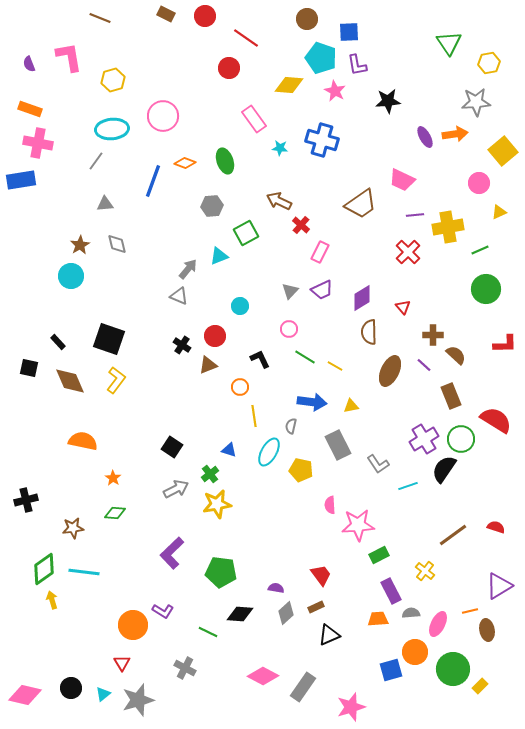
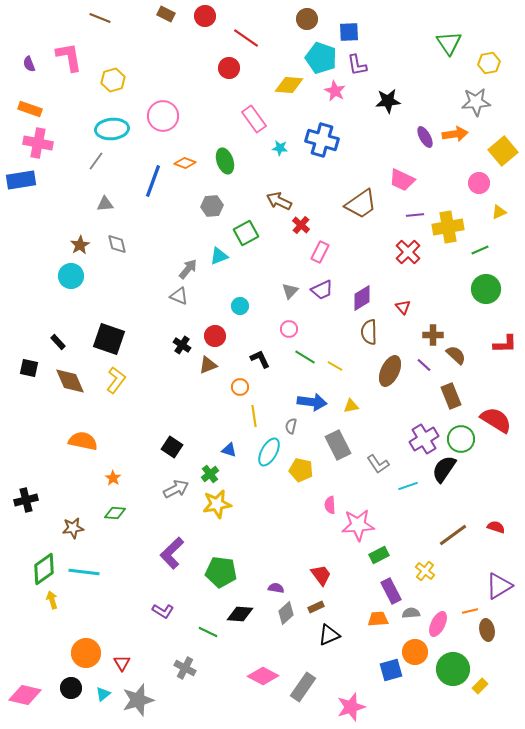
orange circle at (133, 625): moved 47 px left, 28 px down
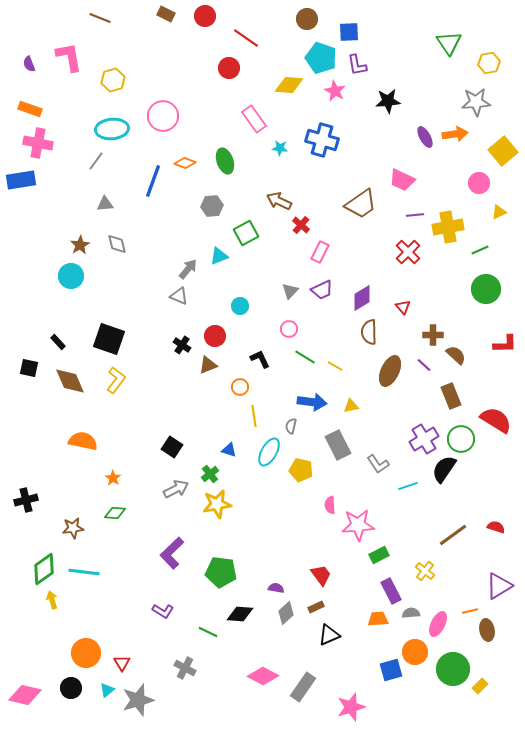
cyan triangle at (103, 694): moved 4 px right, 4 px up
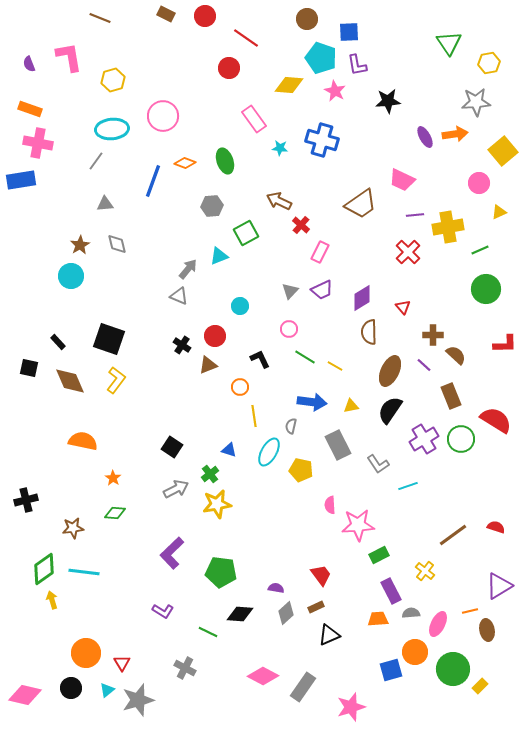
black semicircle at (444, 469): moved 54 px left, 59 px up
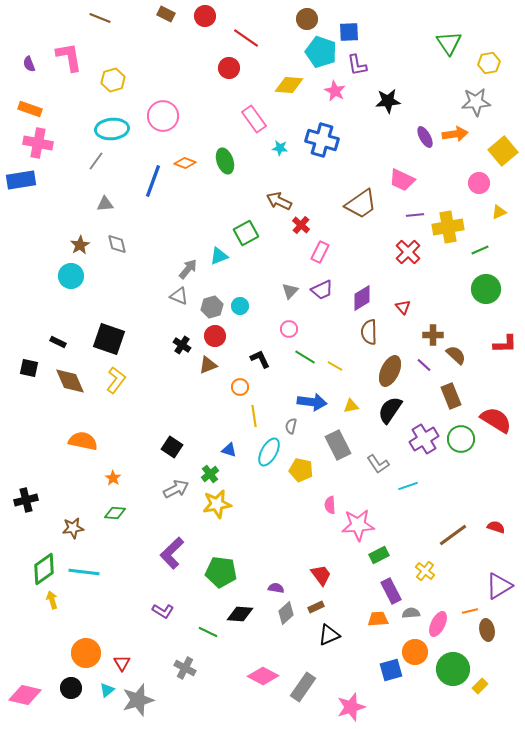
cyan pentagon at (321, 58): moved 6 px up
gray hexagon at (212, 206): moved 101 px down; rotated 10 degrees counterclockwise
black rectangle at (58, 342): rotated 21 degrees counterclockwise
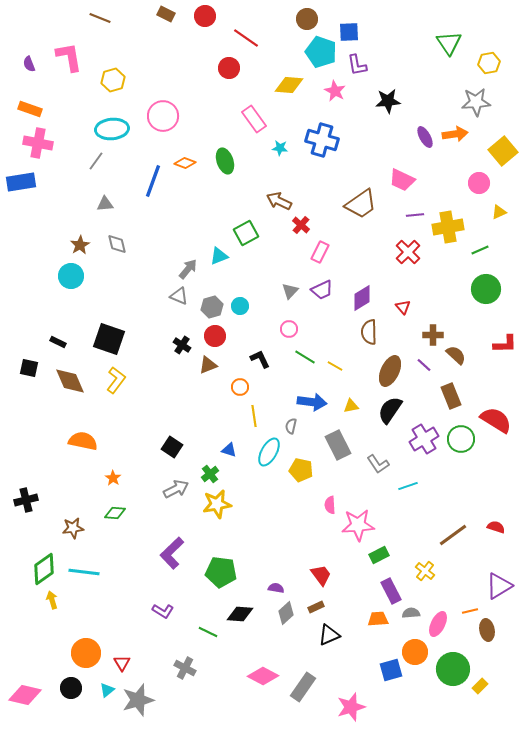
blue rectangle at (21, 180): moved 2 px down
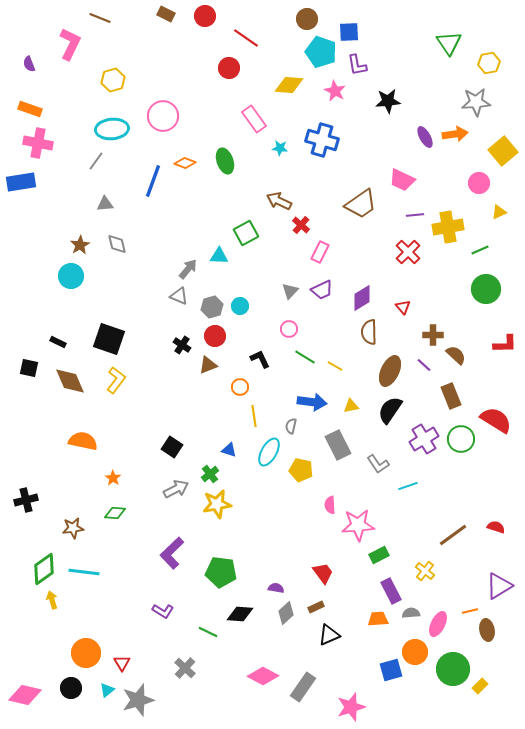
pink L-shape at (69, 57): moved 1 px right, 13 px up; rotated 36 degrees clockwise
cyan triangle at (219, 256): rotated 24 degrees clockwise
red trapezoid at (321, 575): moved 2 px right, 2 px up
gray cross at (185, 668): rotated 15 degrees clockwise
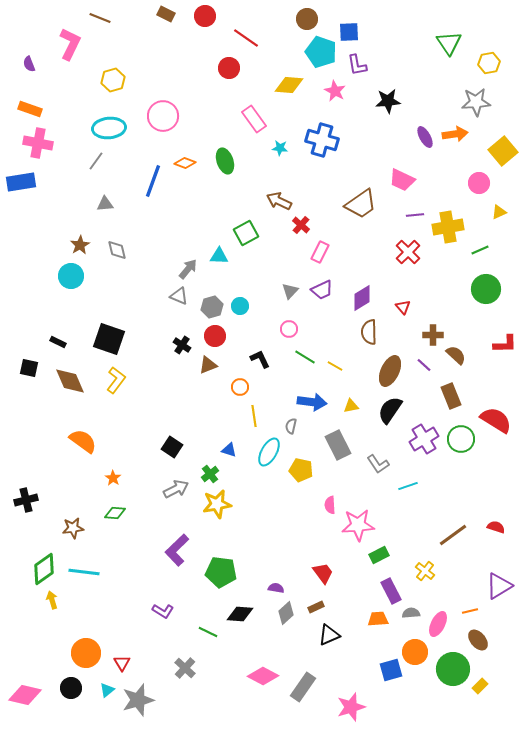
cyan ellipse at (112, 129): moved 3 px left, 1 px up
gray diamond at (117, 244): moved 6 px down
orange semicircle at (83, 441): rotated 24 degrees clockwise
purple L-shape at (172, 553): moved 5 px right, 3 px up
brown ellipse at (487, 630): moved 9 px left, 10 px down; rotated 30 degrees counterclockwise
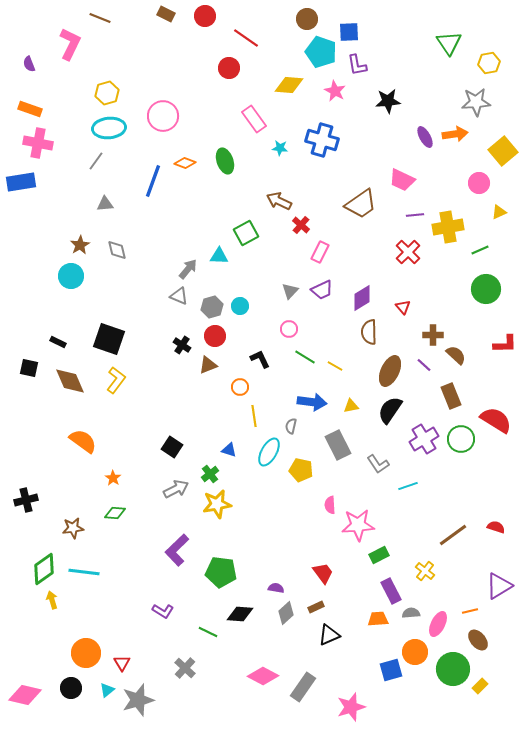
yellow hexagon at (113, 80): moved 6 px left, 13 px down
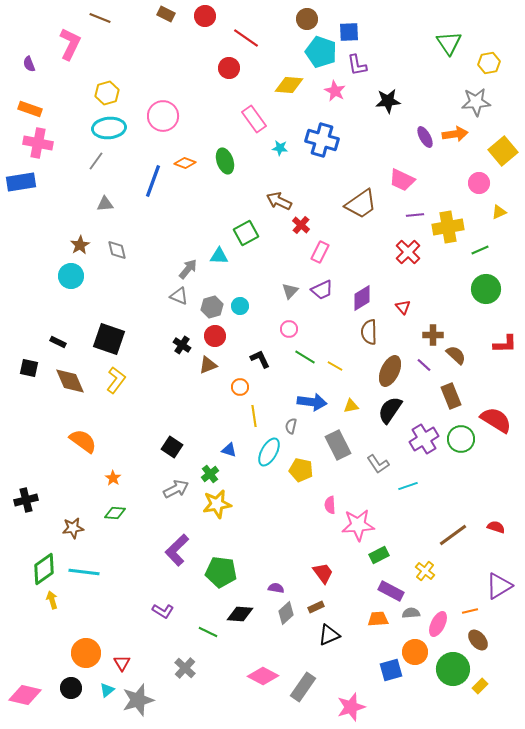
purple rectangle at (391, 591): rotated 35 degrees counterclockwise
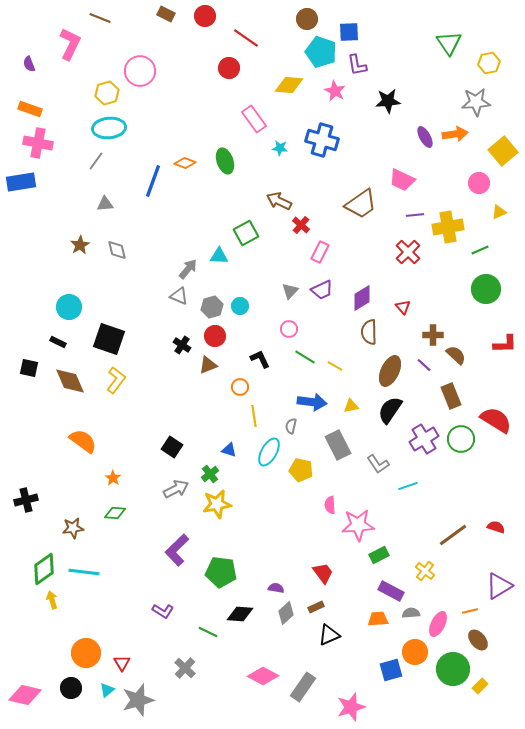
pink circle at (163, 116): moved 23 px left, 45 px up
cyan circle at (71, 276): moved 2 px left, 31 px down
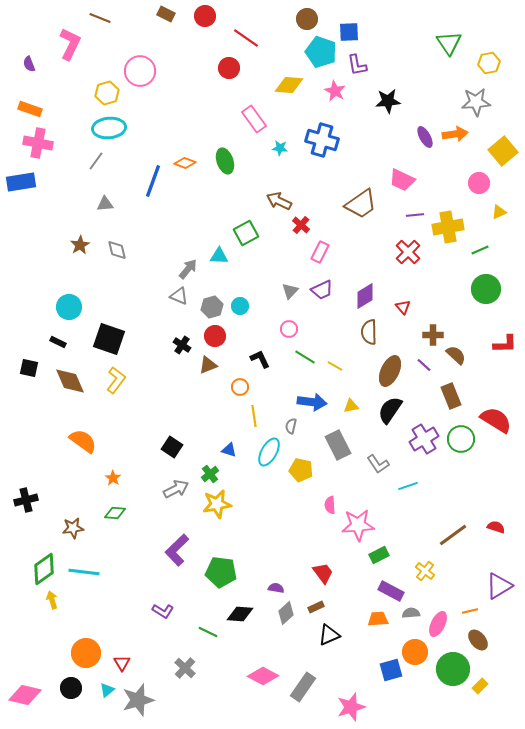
purple diamond at (362, 298): moved 3 px right, 2 px up
